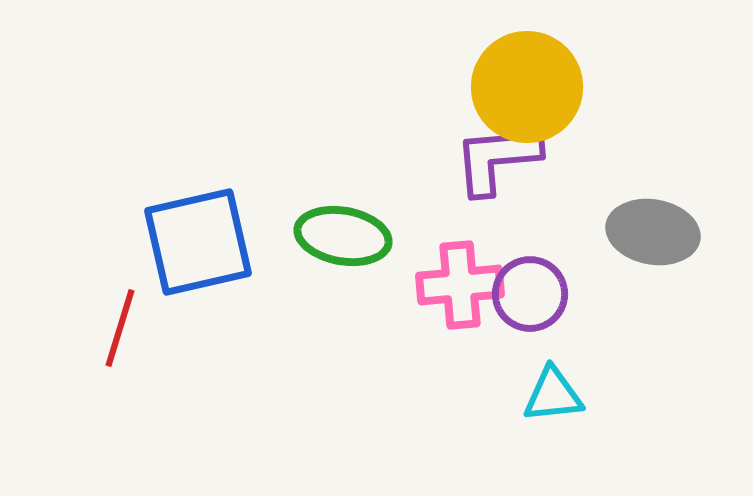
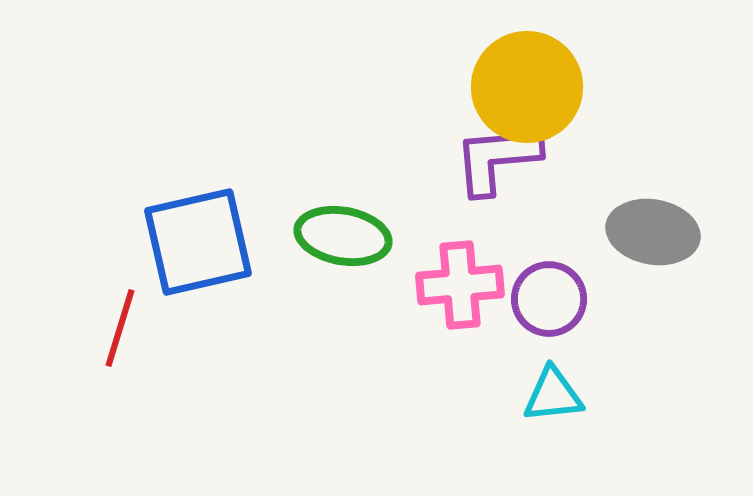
purple circle: moved 19 px right, 5 px down
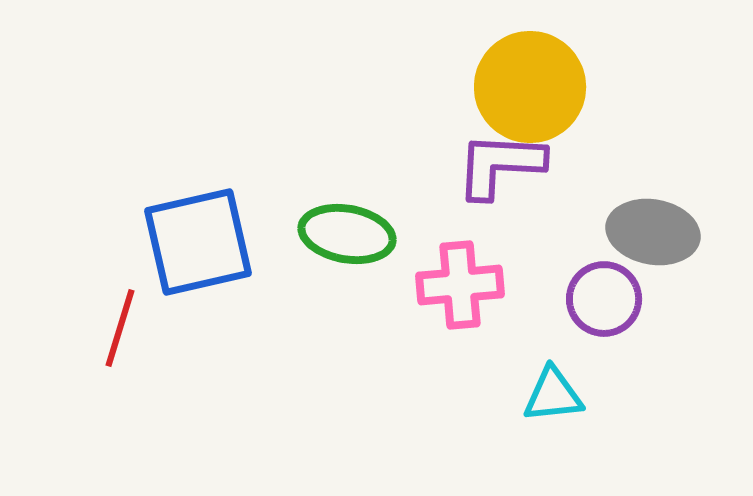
yellow circle: moved 3 px right
purple L-shape: moved 3 px right, 6 px down; rotated 8 degrees clockwise
green ellipse: moved 4 px right, 2 px up
purple circle: moved 55 px right
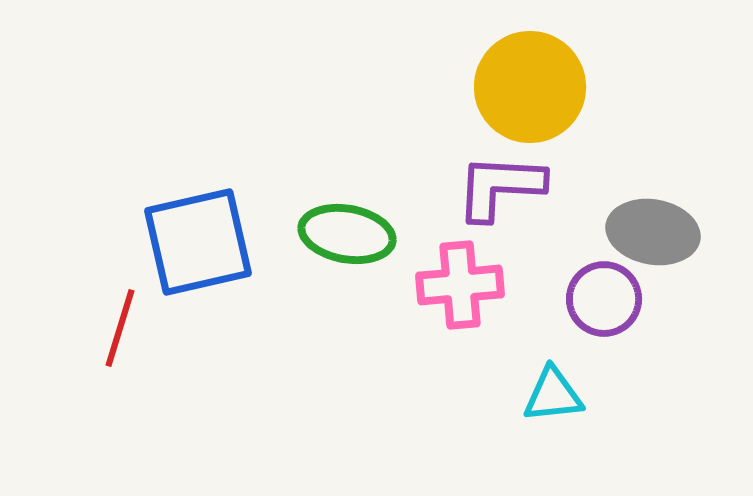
purple L-shape: moved 22 px down
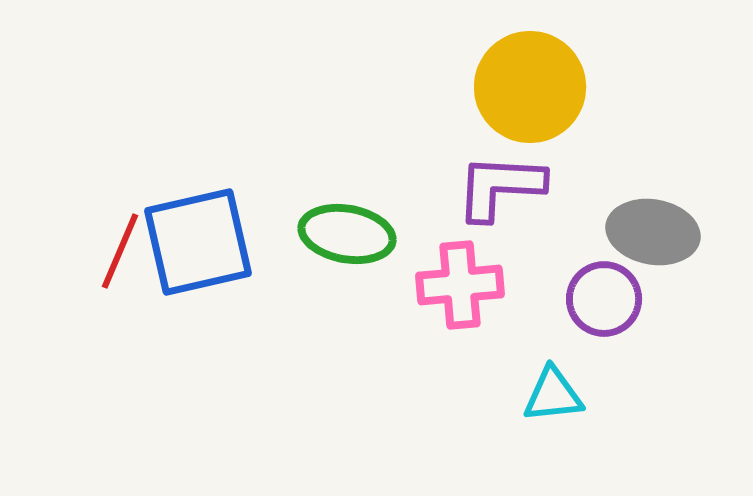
red line: moved 77 px up; rotated 6 degrees clockwise
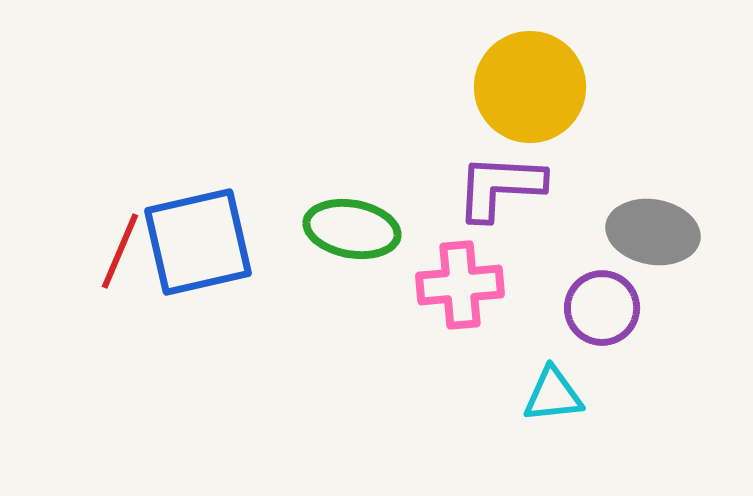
green ellipse: moved 5 px right, 5 px up
purple circle: moved 2 px left, 9 px down
